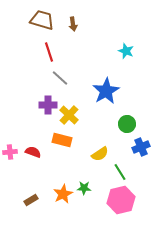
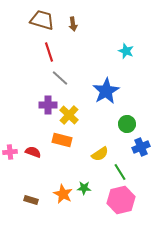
orange star: rotated 18 degrees counterclockwise
brown rectangle: rotated 48 degrees clockwise
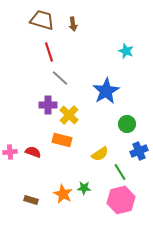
blue cross: moved 2 px left, 4 px down
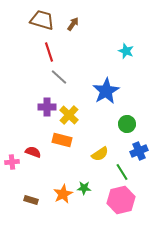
brown arrow: rotated 136 degrees counterclockwise
gray line: moved 1 px left, 1 px up
purple cross: moved 1 px left, 2 px down
pink cross: moved 2 px right, 10 px down
green line: moved 2 px right
orange star: rotated 18 degrees clockwise
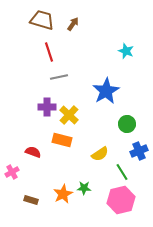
gray line: rotated 54 degrees counterclockwise
pink cross: moved 10 px down; rotated 24 degrees counterclockwise
